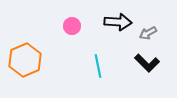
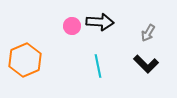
black arrow: moved 18 px left
gray arrow: rotated 30 degrees counterclockwise
black L-shape: moved 1 px left, 1 px down
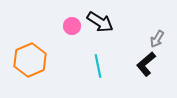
black arrow: rotated 28 degrees clockwise
gray arrow: moved 9 px right, 6 px down
orange hexagon: moved 5 px right
black L-shape: rotated 95 degrees clockwise
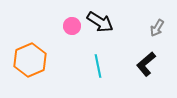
gray arrow: moved 11 px up
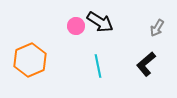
pink circle: moved 4 px right
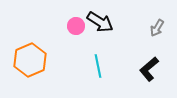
black L-shape: moved 3 px right, 5 px down
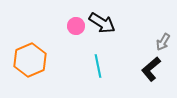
black arrow: moved 2 px right, 1 px down
gray arrow: moved 6 px right, 14 px down
black L-shape: moved 2 px right
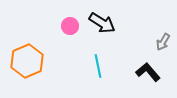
pink circle: moved 6 px left
orange hexagon: moved 3 px left, 1 px down
black L-shape: moved 3 px left, 3 px down; rotated 90 degrees clockwise
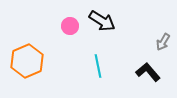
black arrow: moved 2 px up
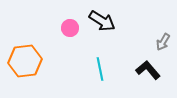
pink circle: moved 2 px down
orange hexagon: moved 2 px left; rotated 16 degrees clockwise
cyan line: moved 2 px right, 3 px down
black L-shape: moved 2 px up
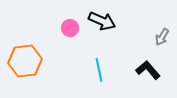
black arrow: rotated 8 degrees counterclockwise
gray arrow: moved 1 px left, 5 px up
cyan line: moved 1 px left, 1 px down
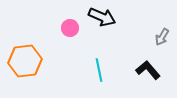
black arrow: moved 4 px up
